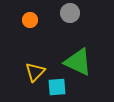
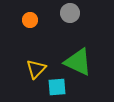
yellow triangle: moved 1 px right, 3 px up
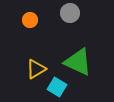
yellow triangle: rotated 15 degrees clockwise
cyan square: rotated 36 degrees clockwise
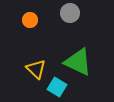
yellow triangle: rotated 45 degrees counterclockwise
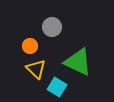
gray circle: moved 18 px left, 14 px down
orange circle: moved 26 px down
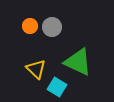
orange circle: moved 20 px up
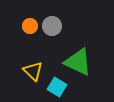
gray circle: moved 1 px up
yellow triangle: moved 3 px left, 2 px down
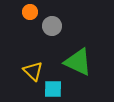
orange circle: moved 14 px up
cyan square: moved 4 px left, 2 px down; rotated 30 degrees counterclockwise
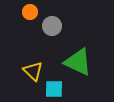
cyan square: moved 1 px right
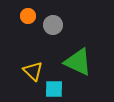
orange circle: moved 2 px left, 4 px down
gray circle: moved 1 px right, 1 px up
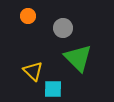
gray circle: moved 10 px right, 3 px down
green triangle: moved 4 px up; rotated 20 degrees clockwise
cyan square: moved 1 px left
